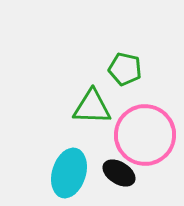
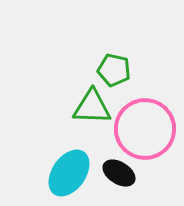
green pentagon: moved 11 px left, 1 px down
pink circle: moved 6 px up
cyan ellipse: rotated 18 degrees clockwise
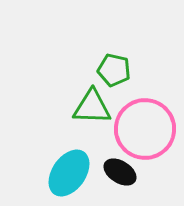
black ellipse: moved 1 px right, 1 px up
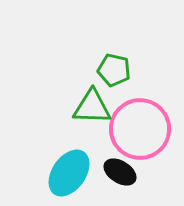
pink circle: moved 5 px left
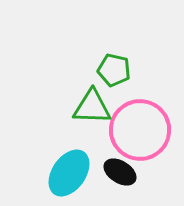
pink circle: moved 1 px down
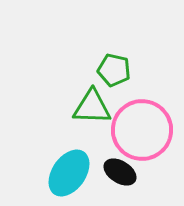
pink circle: moved 2 px right
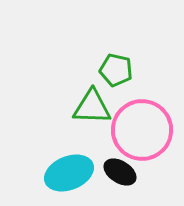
green pentagon: moved 2 px right
cyan ellipse: rotated 33 degrees clockwise
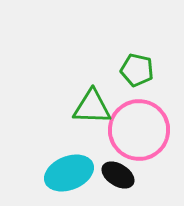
green pentagon: moved 21 px right
pink circle: moved 3 px left
black ellipse: moved 2 px left, 3 px down
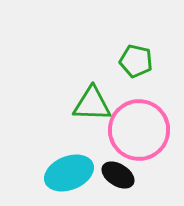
green pentagon: moved 1 px left, 9 px up
green triangle: moved 3 px up
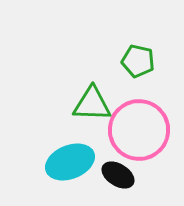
green pentagon: moved 2 px right
cyan ellipse: moved 1 px right, 11 px up
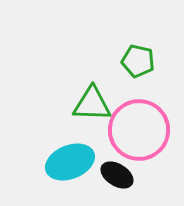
black ellipse: moved 1 px left
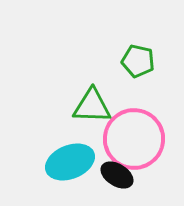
green triangle: moved 2 px down
pink circle: moved 5 px left, 9 px down
